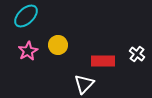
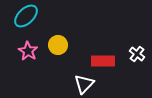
pink star: rotated 12 degrees counterclockwise
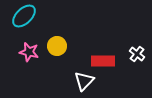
cyan ellipse: moved 2 px left
yellow circle: moved 1 px left, 1 px down
pink star: moved 1 px right, 1 px down; rotated 18 degrees counterclockwise
white triangle: moved 3 px up
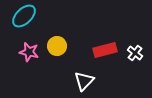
white cross: moved 2 px left, 1 px up
red rectangle: moved 2 px right, 11 px up; rotated 15 degrees counterclockwise
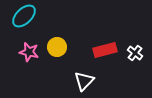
yellow circle: moved 1 px down
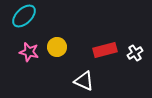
white cross: rotated 21 degrees clockwise
white triangle: rotated 50 degrees counterclockwise
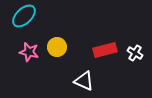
white cross: rotated 28 degrees counterclockwise
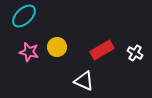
red rectangle: moved 3 px left; rotated 15 degrees counterclockwise
